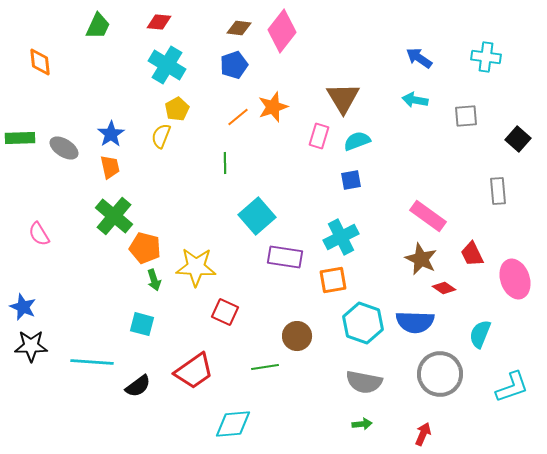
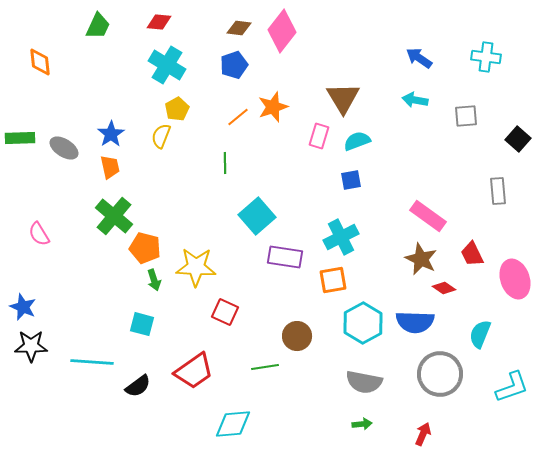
cyan hexagon at (363, 323): rotated 12 degrees clockwise
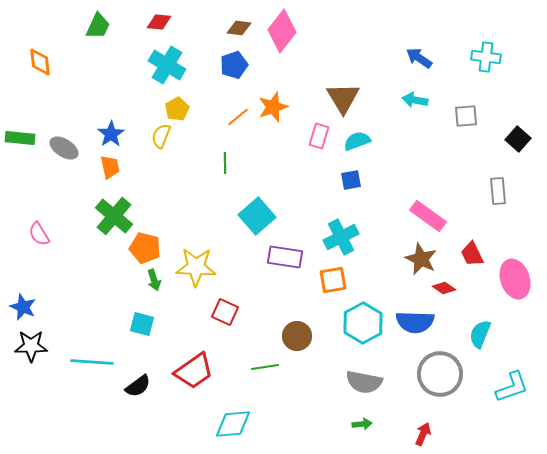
green rectangle at (20, 138): rotated 8 degrees clockwise
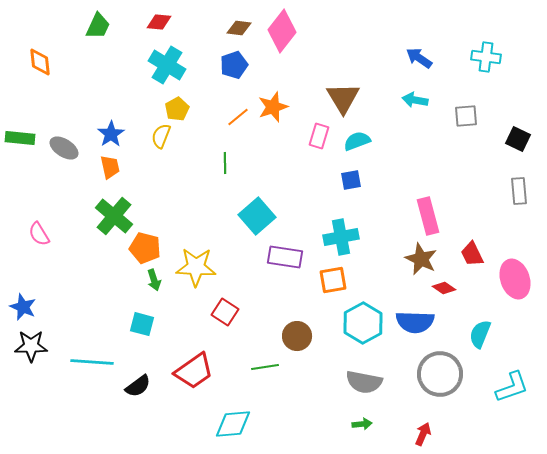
black square at (518, 139): rotated 15 degrees counterclockwise
gray rectangle at (498, 191): moved 21 px right
pink rectangle at (428, 216): rotated 39 degrees clockwise
cyan cross at (341, 237): rotated 16 degrees clockwise
red square at (225, 312): rotated 8 degrees clockwise
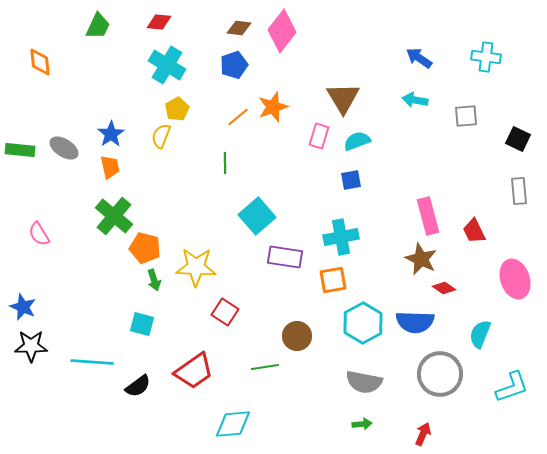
green rectangle at (20, 138): moved 12 px down
red trapezoid at (472, 254): moved 2 px right, 23 px up
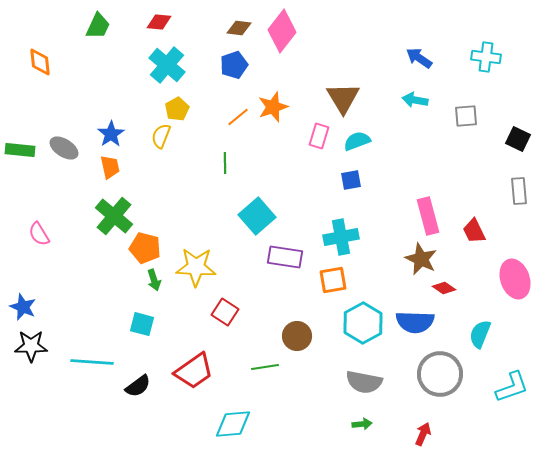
cyan cross at (167, 65): rotated 9 degrees clockwise
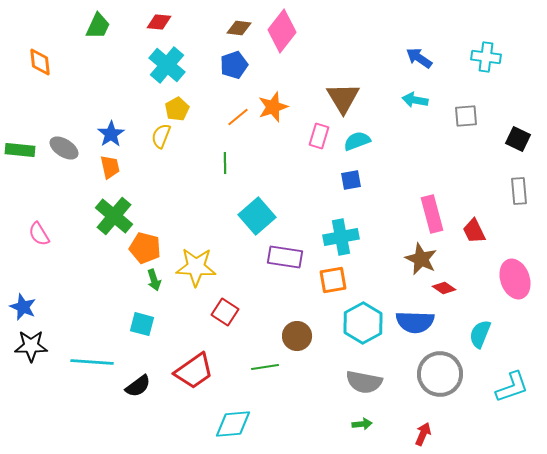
pink rectangle at (428, 216): moved 4 px right, 2 px up
